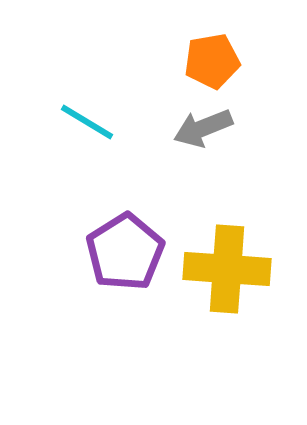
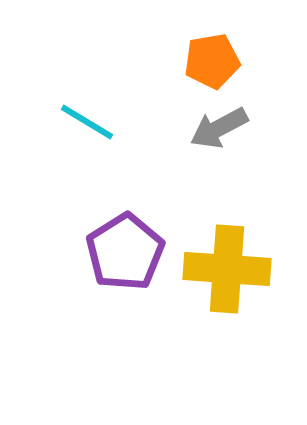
gray arrow: moved 16 px right; rotated 6 degrees counterclockwise
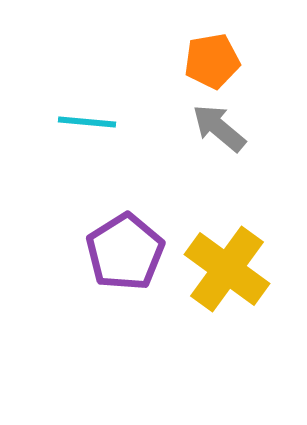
cyan line: rotated 26 degrees counterclockwise
gray arrow: rotated 68 degrees clockwise
yellow cross: rotated 32 degrees clockwise
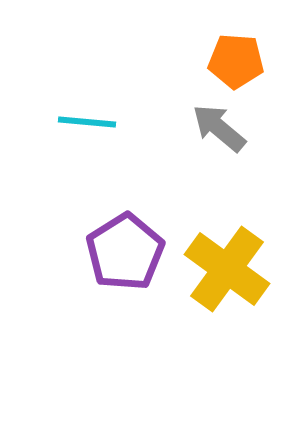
orange pentagon: moved 24 px right; rotated 14 degrees clockwise
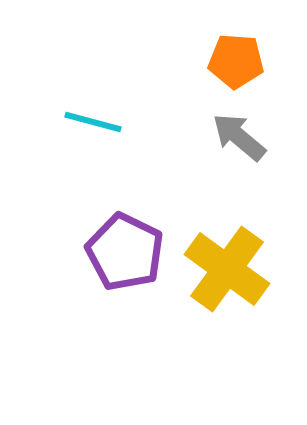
cyan line: moved 6 px right; rotated 10 degrees clockwise
gray arrow: moved 20 px right, 9 px down
purple pentagon: rotated 14 degrees counterclockwise
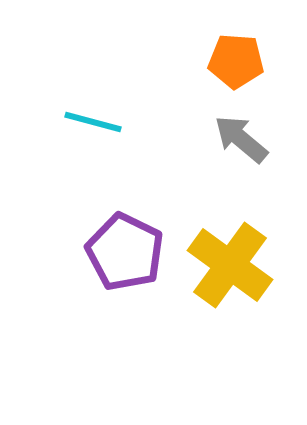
gray arrow: moved 2 px right, 2 px down
yellow cross: moved 3 px right, 4 px up
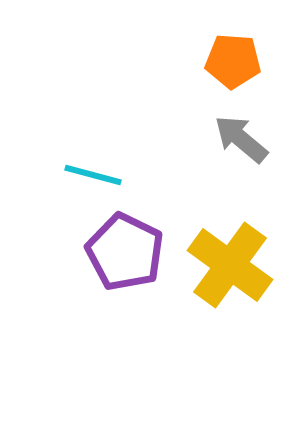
orange pentagon: moved 3 px left
cyan line: moved 53 px down
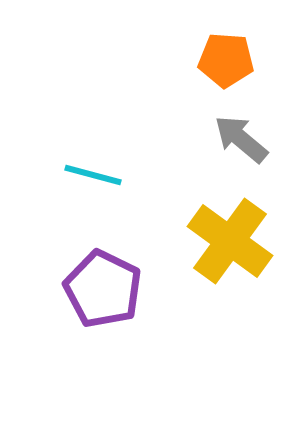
orange pentagon: moved 7 px left, 1 px up
purple pentagon: moved 22 px left, 37 px down
yellow cross: moved 24 px up
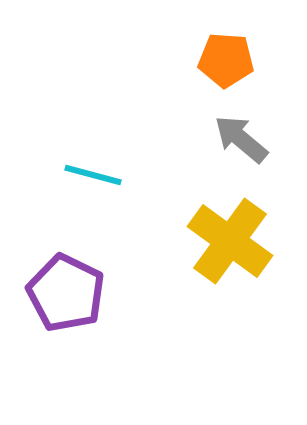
purple pentagon: moved 37 px left, 4 px down
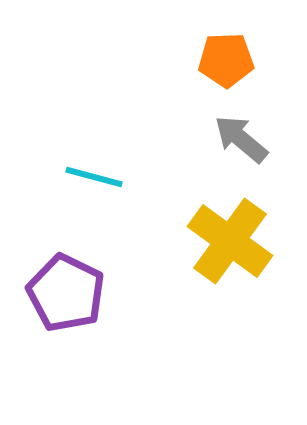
orange pentagon: rotated 6 degrees counterclockwise
cyan line: moved 1 px right, 2 px down
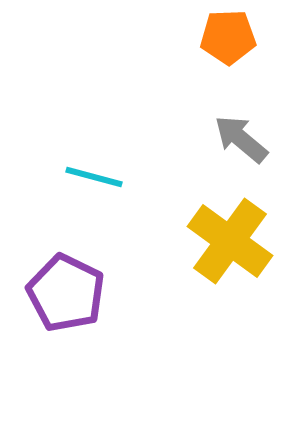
orange pentagon: moved 2 px right, 23 px up
